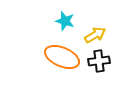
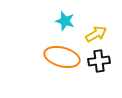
yellow arrow: moved 1 px right, 1 px up
orange ellipse: rotated 8 degrees counterclockwise
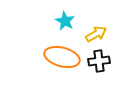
cyan star: rotated 12 degrees clockwise
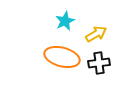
cyan star: rotated 18 degrees clockwise
black cross: moved 2 px down
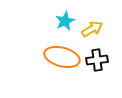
yellow arrow: moved 4 px left, 5 px up
black cross: moved 2 px left, 3 px up
